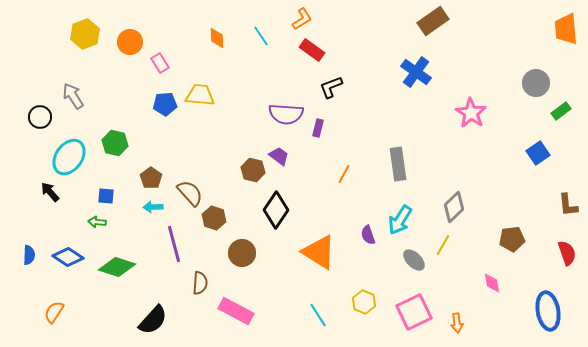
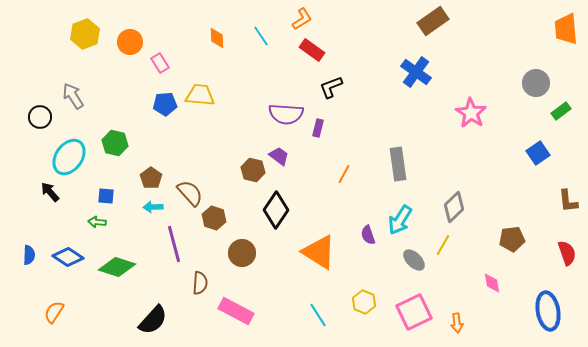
brown L-shape at (568, 205): moved 4 px up
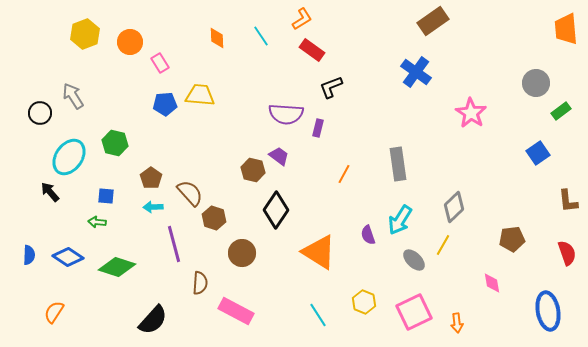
black circle at (40, 117): moved 4 px up
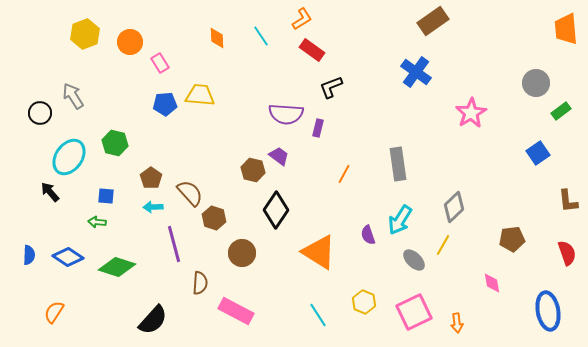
pink star at (471, 113): rotated 8 degrees clockwise
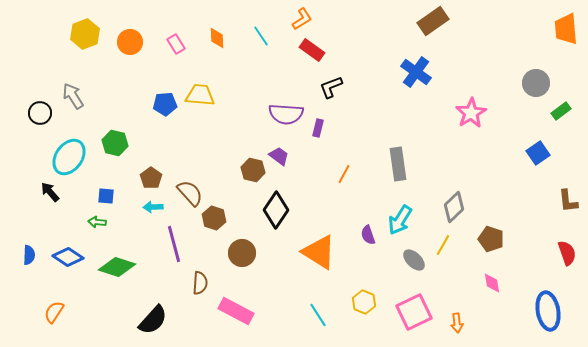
pink rectangle at (160, 63): moved 16 px right, 19 px up
brown pentagon at (512, 239): moved 21 px left; rotated 25 degrees clockwise
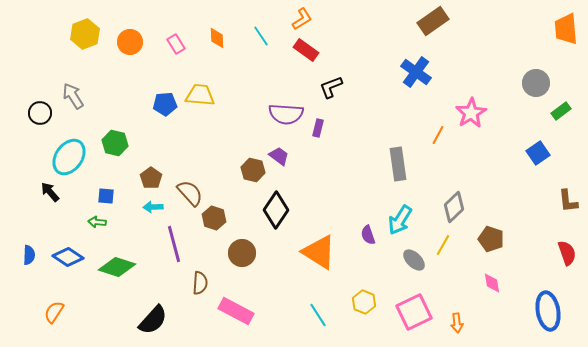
red rectangle at (312, 50): moved 6 px left
orange line at (344, 174): moved 94 px right, 39 px up
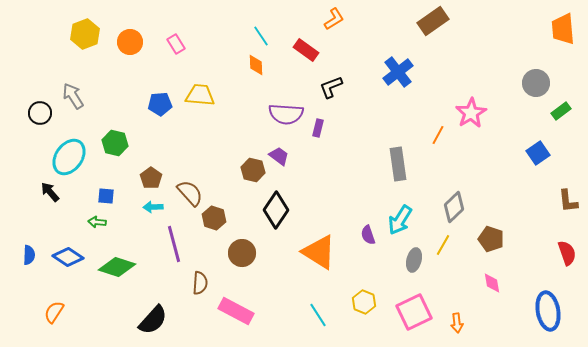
orange L-shape at (302, 19): moved 32 px right
orange trapezoid at (566, 29): moved 3 px left
orange diamond at (217, 38): moved 39 px right, 27 px down
blue cross at (416, 72): moved 18 px left; rotated 16 degrees clockwise
blue pentagon at (165, 104): moved 5 px left
gray ellipse at (414, 260): rotated 60 degrees clockwise
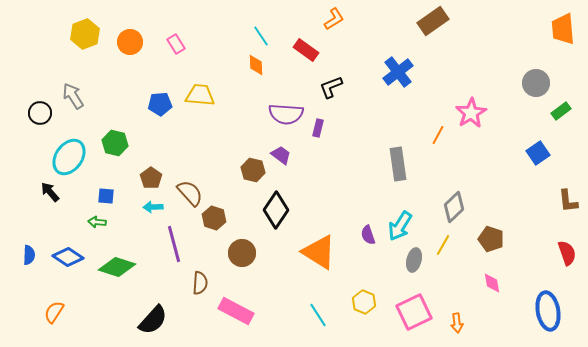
purple trapezoid at (279, 156): moved 2 px right, 1 px up
cyan arrow at (400, 220): moved 6 px down
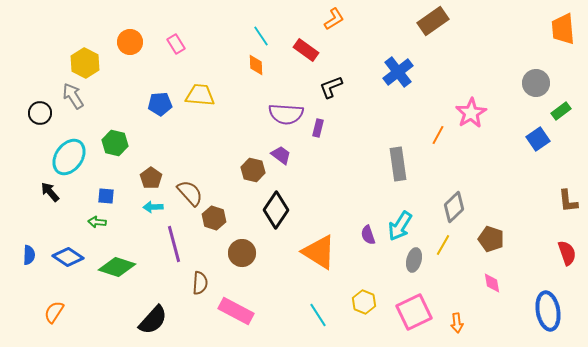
yellow hexagon at (85, 34): moved 29 px down; rotated 12 degrees counterclockwise
blue square at (538, 153): moved 14 px up
